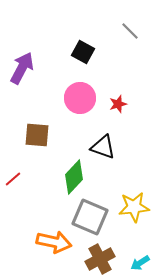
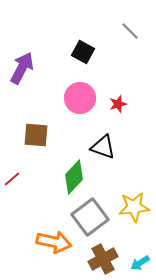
brown square: moved 1 px left
red line: moved 1 px left
gray square: rotated 30 degrees clockwise
brown cross: moved 3 px right
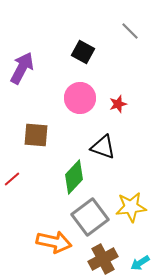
yellow star: moved 3 px left
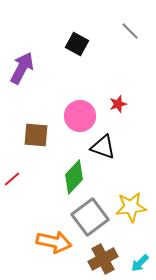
black square: moved 6 px left, 8 px up
pink circle: moved 18 px down
cyan arrow: rotated 12 degrees counterclockwise
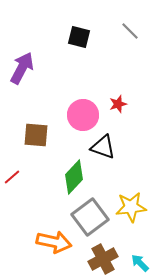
black square: moved 2 px right, 7 px up; rotated 15 degrees counterclockwise
pink circle: moved 3 px right, 1 px up
red line: moved 2 px up
cyan arrow: rotated 90 degrees clockwise
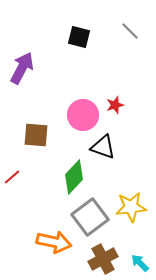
red star: moved 3 px left, 1 px down
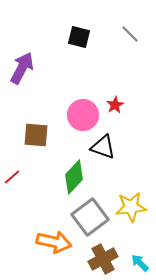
gray line: moved 3 px down
red star: rotated 12 degrees counterclockwise
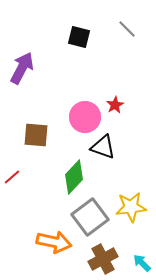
gray line: moved 3 px left, 5 px up
pink circle: moved 2 px right, 2 px down
cyan arrow: moved 2 px right
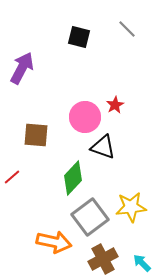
green diamond: moved 1 px left, 1 px down
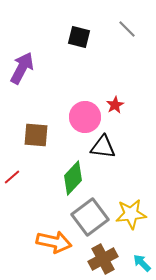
black triangle: rotated 12 degrees counterclockwise
yellow star: moved 7 px down
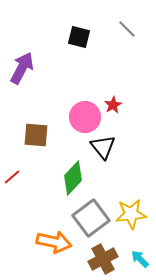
red star: moved 2 px left
black triangle: rotated 44 degrees clockwise
gray square: moved 1 px right, 1 px down
cyan arrow: moved 2 px left, 4 px up
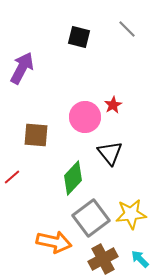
black triangle: moved 7 px right, 6 px down
